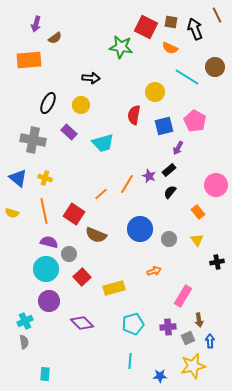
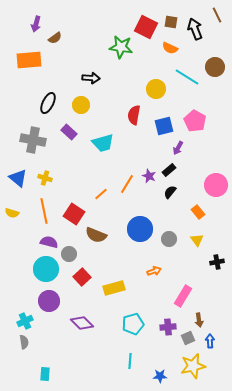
yellow circle at (155, 92): moved 1 px right, 3 px up
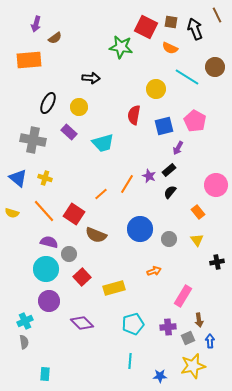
yellow circle at (81, 105): moved 2 px left, 2 px down
orange line at (44, 211): rotated 30 degrees counterclockwise
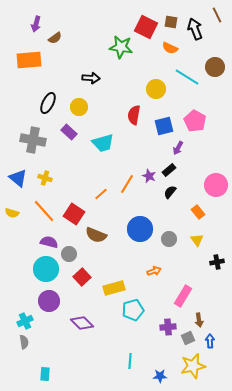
cyan pentagon at (133, 324): moved 14 px up
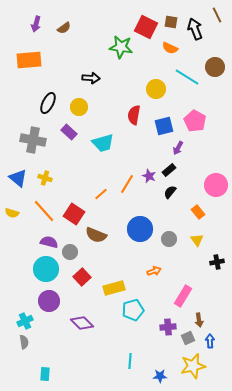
brown semicircle at (55, 38): moved 9 px right, 10 px up
gray circle at (69, 254): moved 1 px right, 2 px up
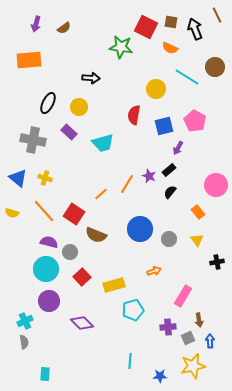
yellow rectangle at (114, 288): moved 3 px up
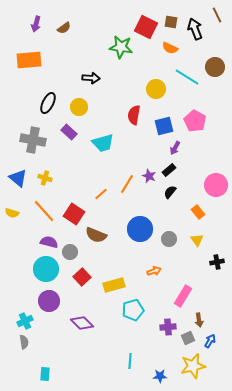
purple arrow at (178, 148): moved 3 px left
blue arrow at (210, 341): rotated 32 degrees clockwise
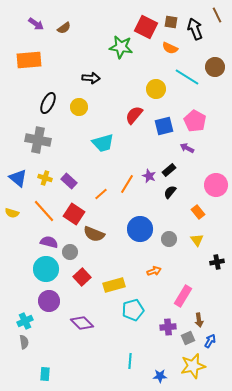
purple arrow at (36, 24): rotated 70 degrees counterclockwise
red semicircle at (134, 115): rotated 30 degrees clockwise
purple rectangle at (69, 132): moved 49 px down
gray cross at (33, 140): moved 5 px right
purple arrow at (175, 148): moved 12 px right; rotated 88 degrees clockwise
brown semicircle at (96, 235): moved 2 px left, 1 px up
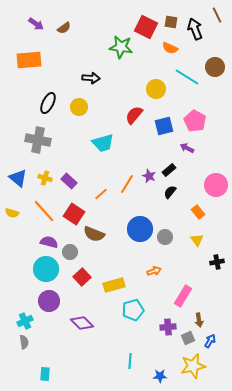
gray circle at (169, 239): moved 4 px left, 2 px up
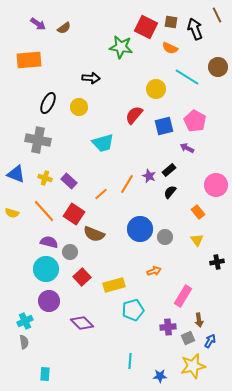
purple arrow at (36, 24): moved 2 px right
brown circle at (215, 67): moved 3 px right
blue triangle at (18, 178): moved 2 px left, 4 px up; rotated 18 degrees counterclockwise
